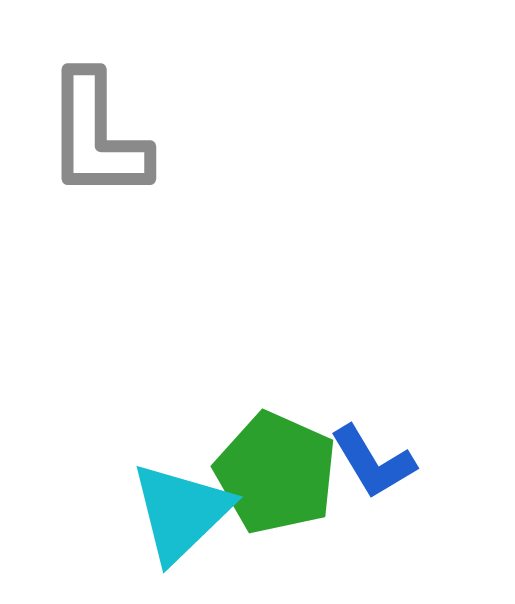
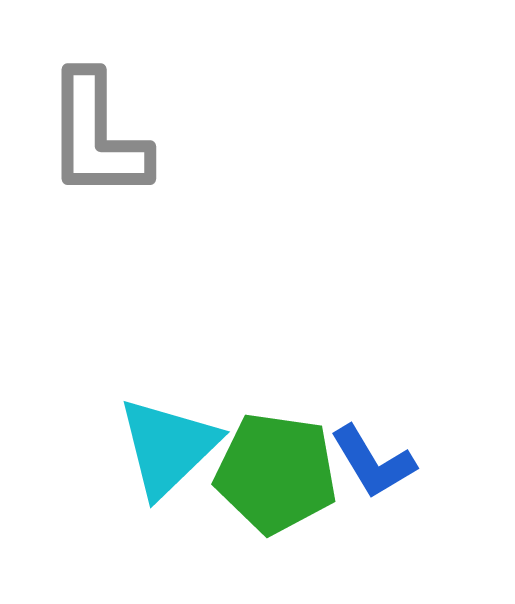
green pentagon: rotated 16 degrees counterclockwise
cyan triangle: moved 13 px left, 65 px up
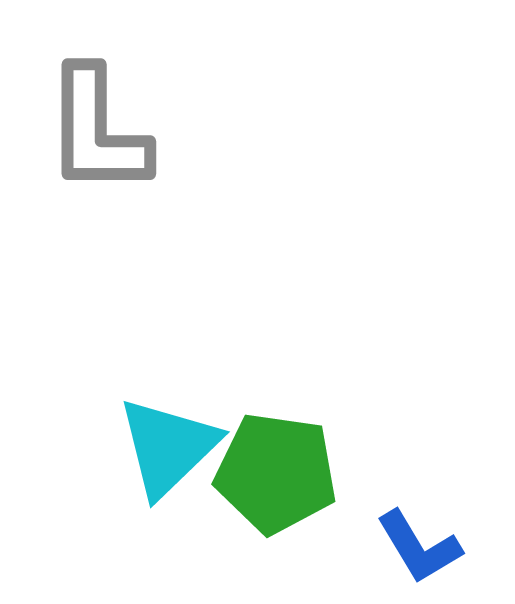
gray L-shape: moved 5 px up
blue L-shape: moved 46 px right, 85 px down
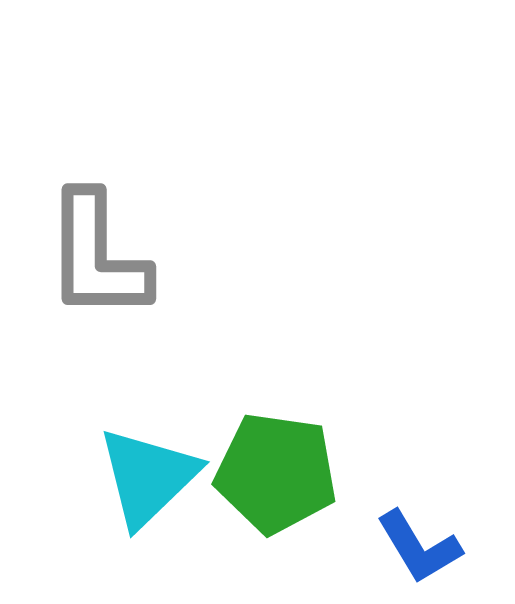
gray L-shape: moved 125 px down
cyan triangle: moved 20 px left, 30 px down
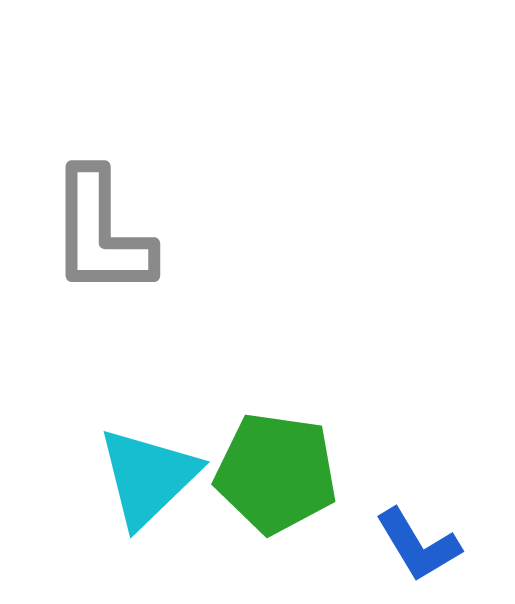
gray L-shape: moved 4 px right, 23 px up
blue L-shape: moved 1 px left, 2 px up
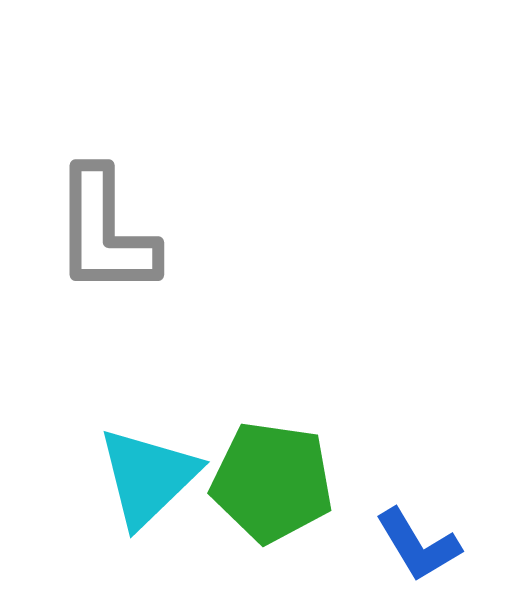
gray L-shape: moved 4 px right, 1 px up
green pentagon: moved 4 px left, 9 px down
